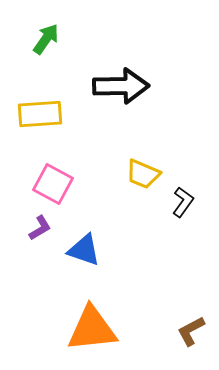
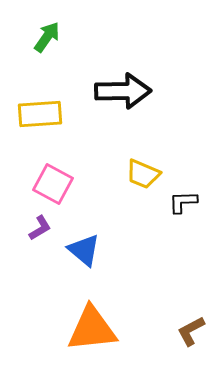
green arrow: moved 1 px right, 2 px up
black arrow: moved 2 px right, 5 px down
black L-shape: rotated 128 degrees counterclockwise
blue triangle: rotated 21 degrees clockwise
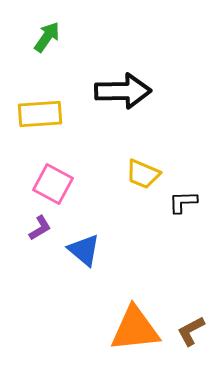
orange triangle: moved 43 px right
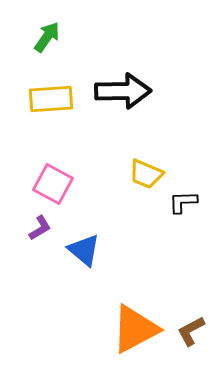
yellow rectangle: moved 11 px right, 15 px up
yellow trapezoid: moved 3 px right
orange triangle: rotated 22 degrees counterclockwise
